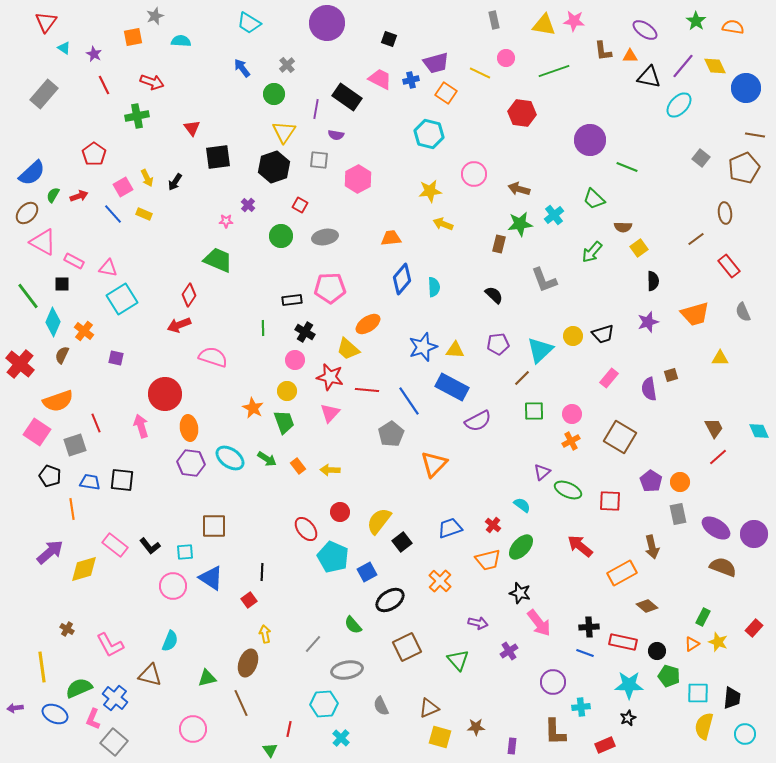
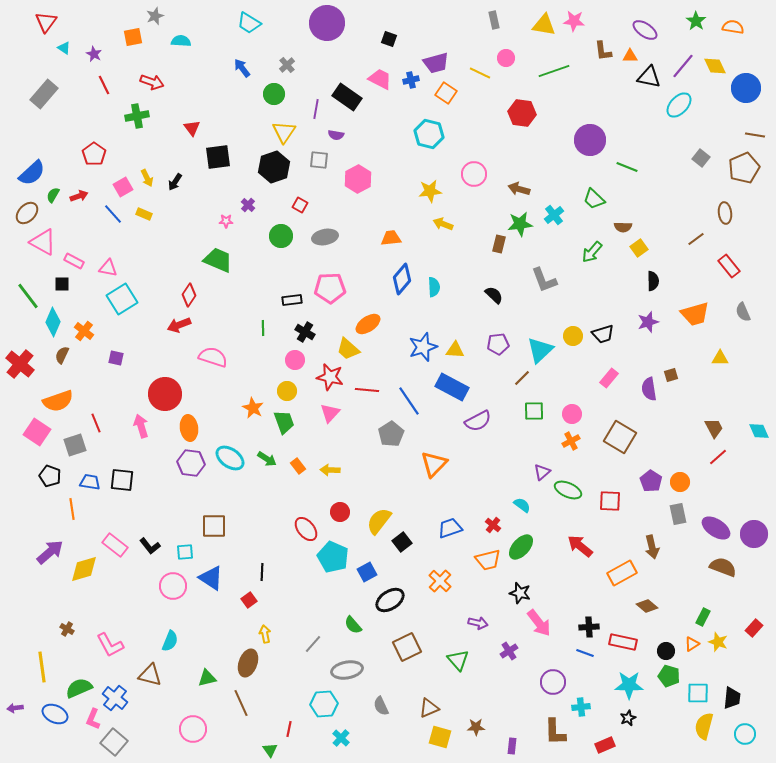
black circle at (657, 651): moved 9 px right
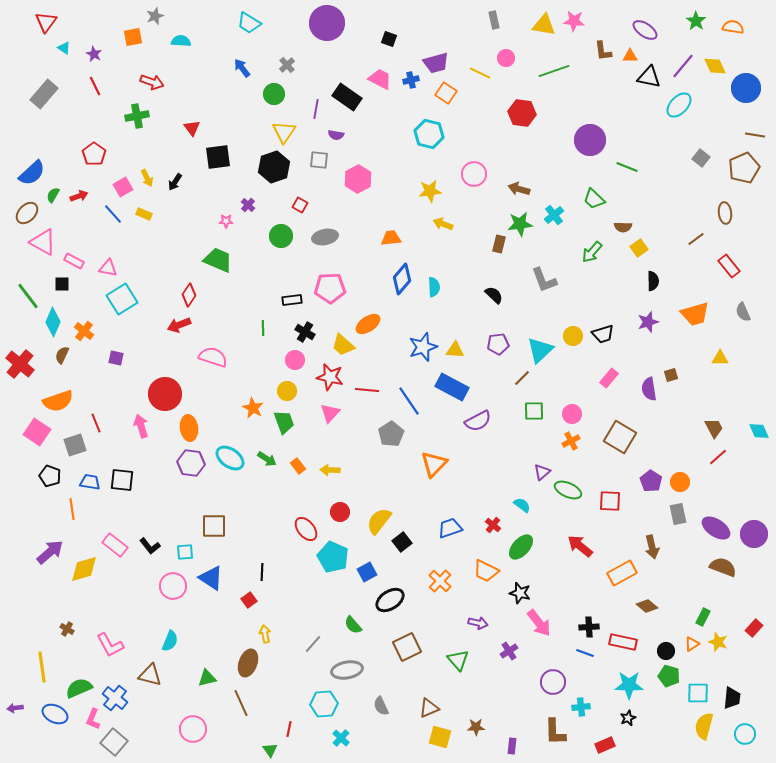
red line at (104, 85): moved 9 px left, 1 px down
yellow trapezoid at (348, 349): moved 5 px left, 4 px up
orange trapezoid at (488, 560): moved 2 px left, 11 px down; rotated 40 degrees clockwise
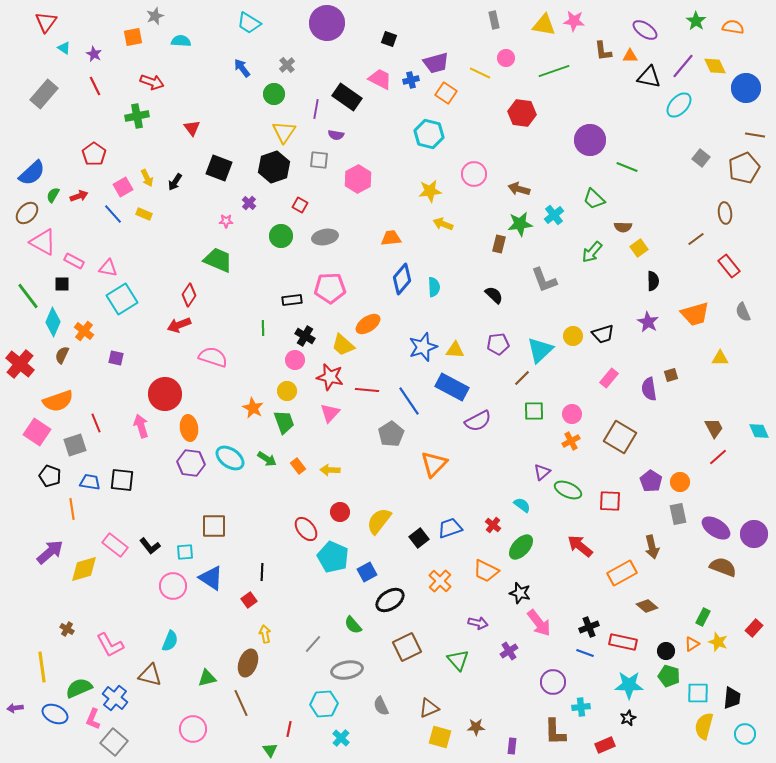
black square at (218, 157): moved 1 px right, 11 px down; rotated 28 degrees clockwise
purple cross at (248, 205): moved 1 px right, 2 px up
purple star at (648, 322): rotated 25 degrees counterclockwise
black cross at (305, 332): moved 4 px down
black square at (402, 542): moved 17 px right, 4 px up
black cross at (589, 627): rotated 18 degrees counterclockwise
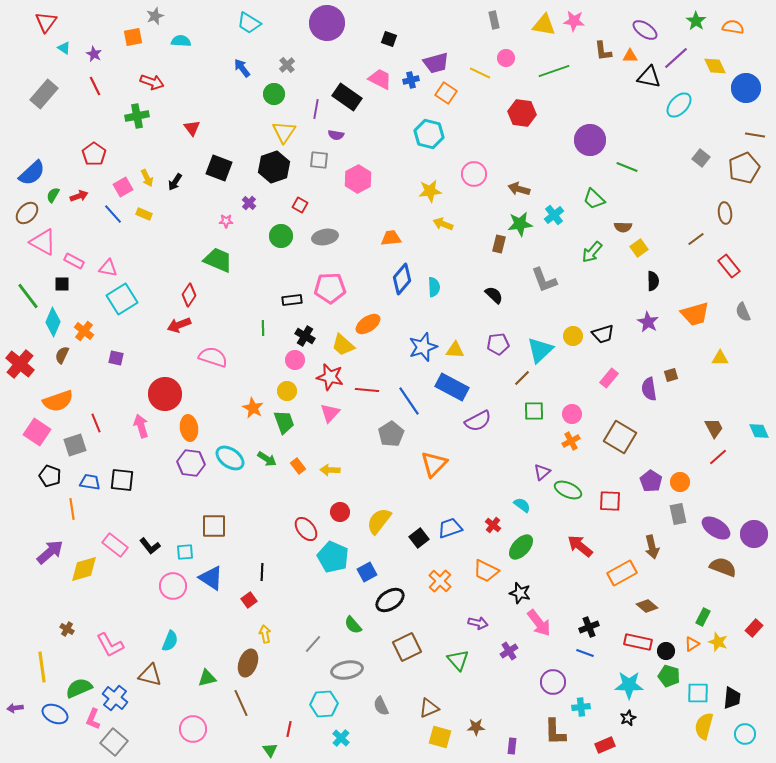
purple line at (683, 66): moved 7 px left, 8 px up; rotated 8 degrees clockwise
red rectangle at (623, 642): moved 15 px right
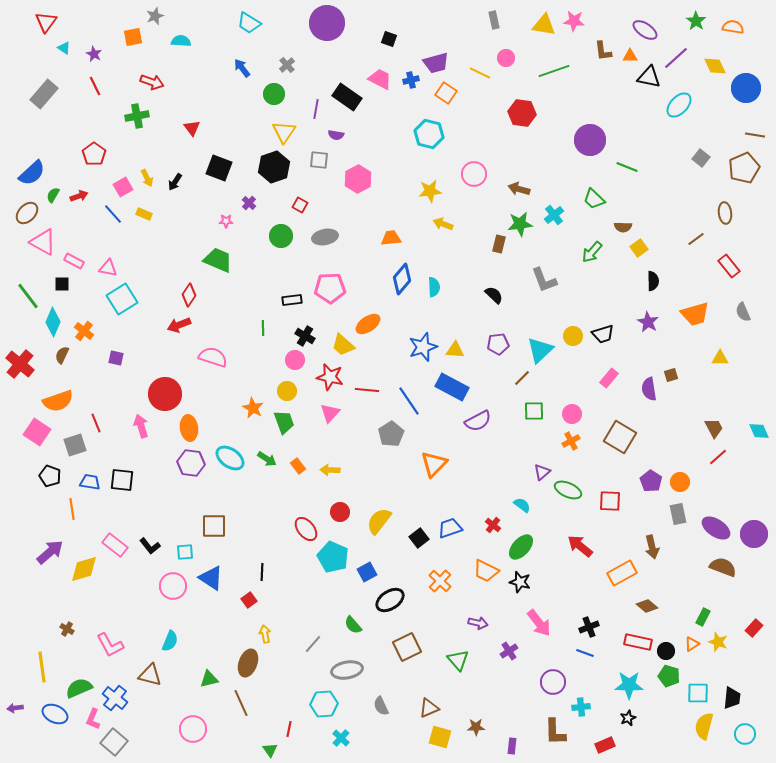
black star at (520, 593): moved 11 px up
green triangle at (207, 678): moved 2 px right, 1 px down
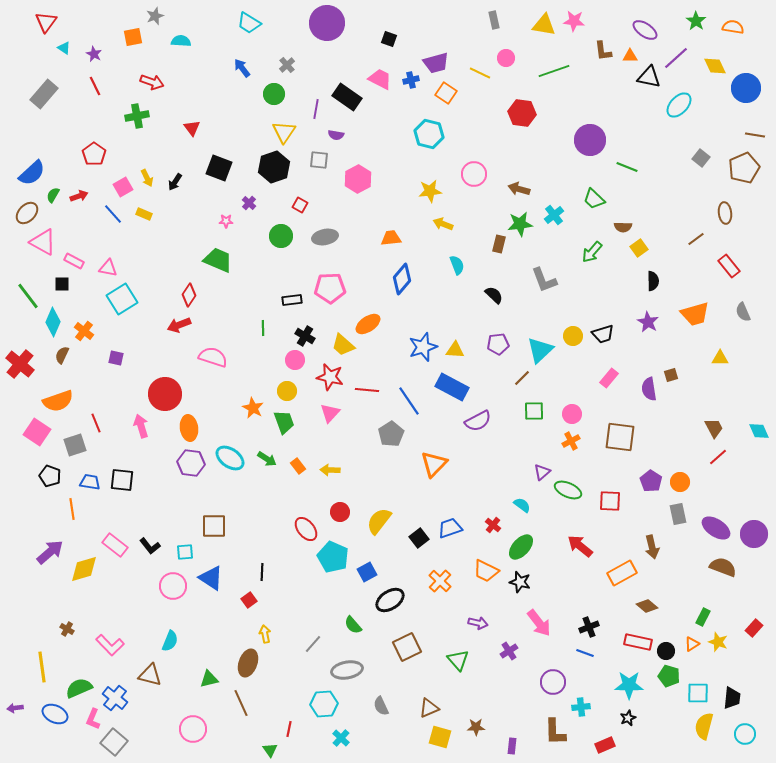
cyan semicircle at (434, 287): moved 23 px right, 22 px up; rotated 18 degrees counterclockwise
brown square at (620, 437): rotated 24 degrees counterclockwise
pink L-shape at (110, 645): rotated 16 degrees counterclockwise
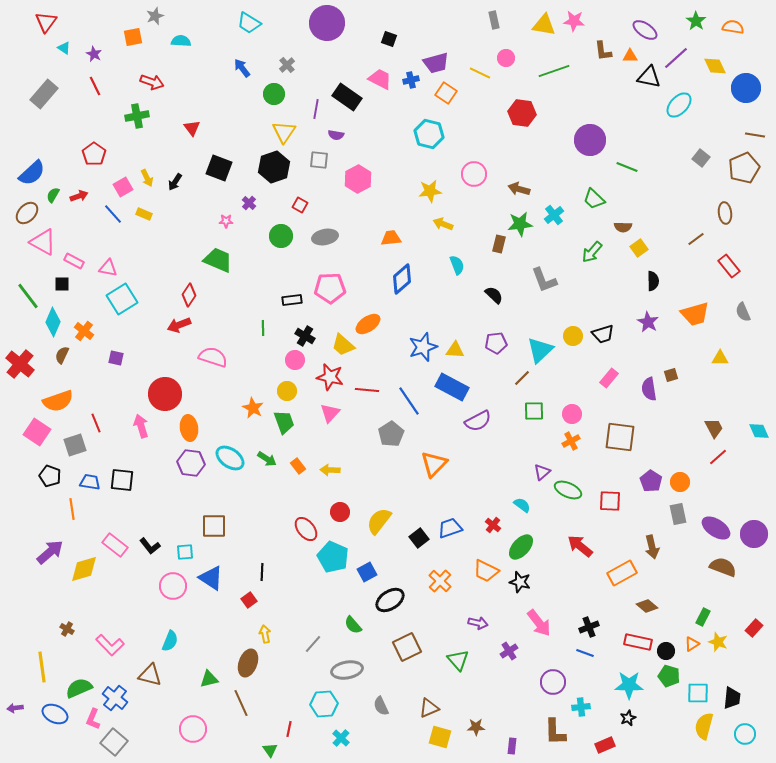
blue diamond at (402, 279): rotated 8 degrees clockwise
purple pentagon at (498, 344): moved 2 px left, 1 px up
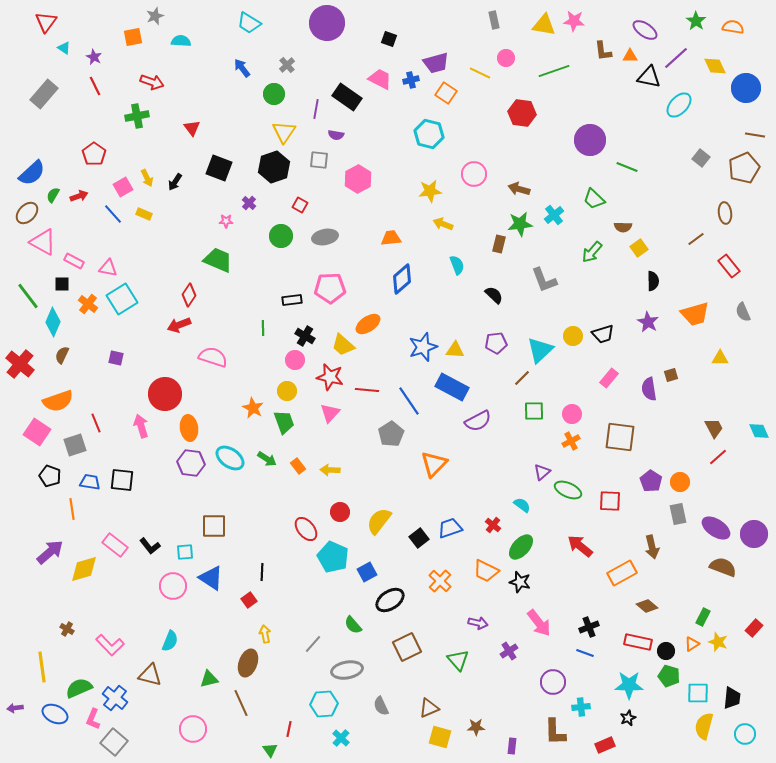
purple star at (94, 54): moved 3 px down
orange cross at (84, 331): moved 4 px right, 27 px up
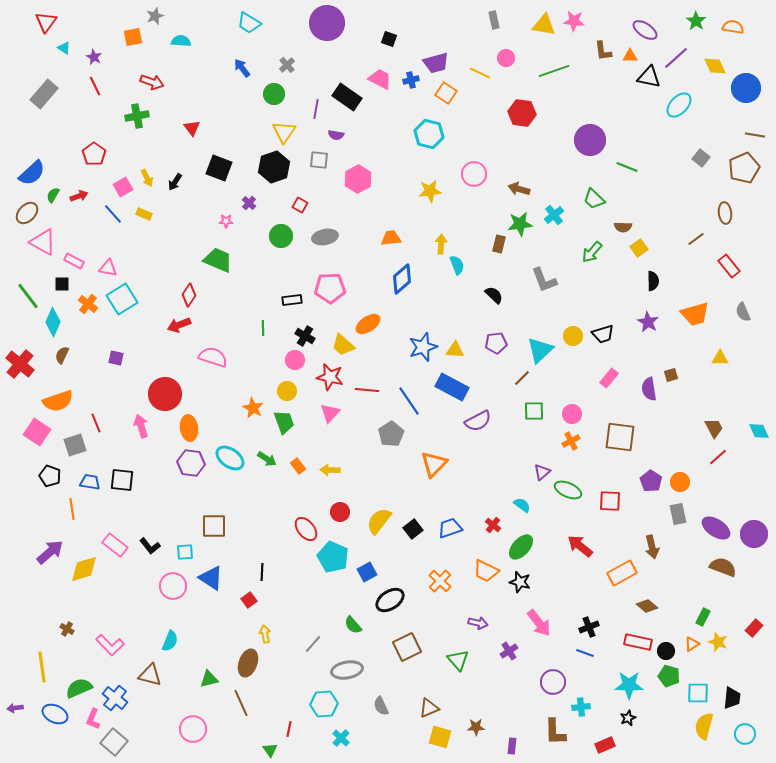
yellow arrow at (443, 224): moved 2 px left, 20 px down; rotated 72 degrees clockwise
black square at (419, 538): moved 6 px left, 9 px up
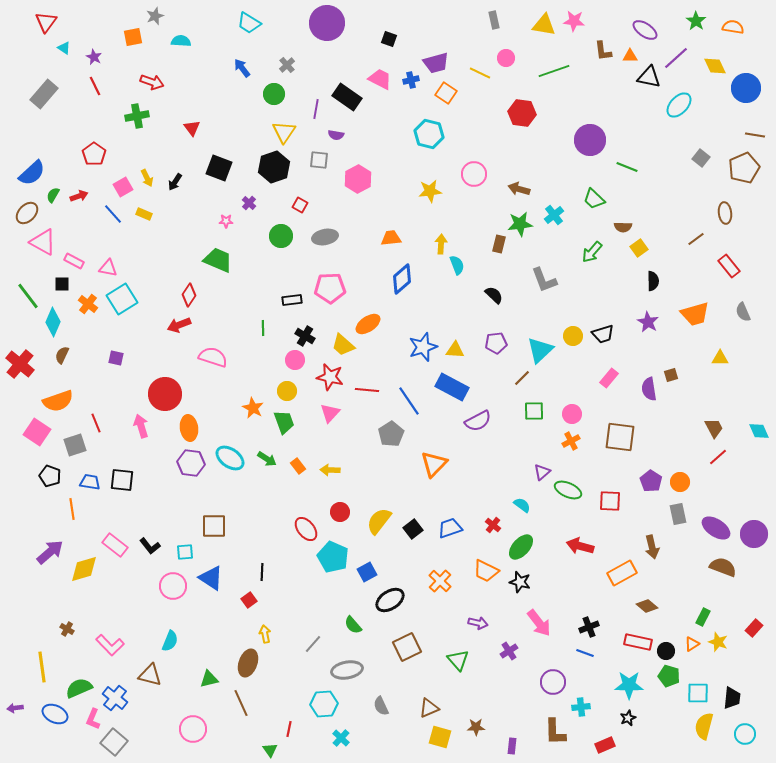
red arrow at (580, 546): rotated 24 degrees counterclockwise
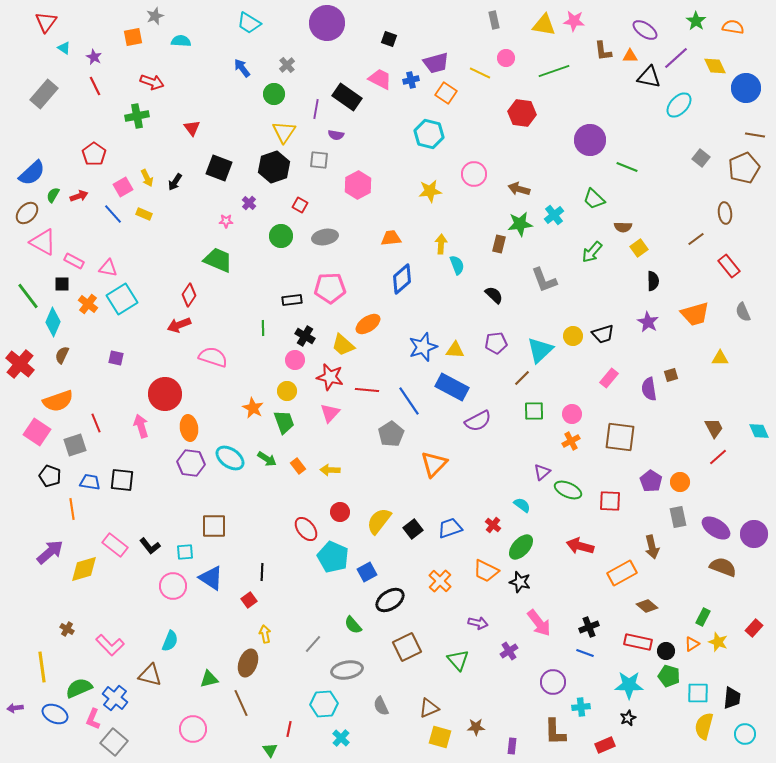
pink hexagon at (358, 179): moved 6 px down
gray rectangle at (678, 514): moved 3 px down
